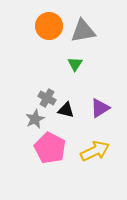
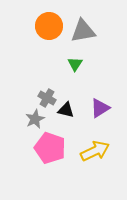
pink pentagon: rotated 8 degrees counterclockwise
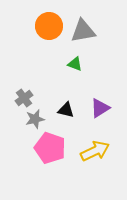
green triangle: rotated 42 degrees counterclockwise
gray cross: moved 23 px left; rotated 24 degrees clockwise
gray star: rotated 12 degrees clockwise
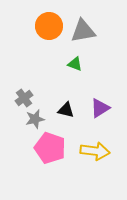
yellow arrow: rotated 32 degrees clockwise
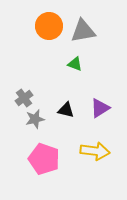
pink pentagon: moved 6 px left, 11 px down
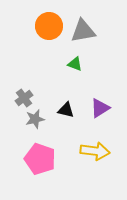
pink pentagon: moved 4 px left
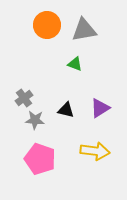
orange circle: moved 2 px left, 1 px up
gray triangle: moved 1 px right, 1 px up
gray star: moved 1 px down; rotated 18 degrees clockwise
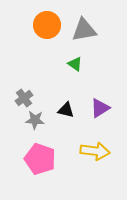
green triangle: rotated 14 degrees clockwise
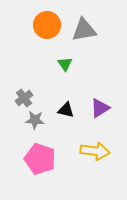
green triangle: moved 10 px left; rotated 21 degrees clockwise
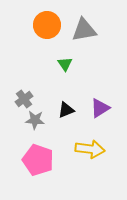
gray cross: moved 1 px down
black triangle: rotated 36 degrees counterclockwise
yellow arrow: moved 5 px left, 2 px up
pink pentagon: moved 2 px left, 1 px down
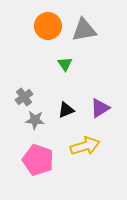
orange circle: moved 1 px right, 1 px down
gray cross: moved 2 px up
yellow arrow: moved 5 px left, 3 px up; rotated 24 degrees counterclockwise
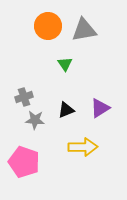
gray cross: rotated 18 degrees clockwise
yellow arrow: moved 2 px left, 1 px down; rotated 16 degrees clockwise
pink pentagon: moved 14 px left, 2 px down
